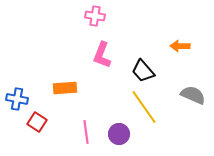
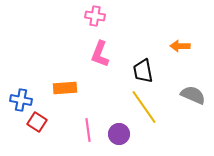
pink L-shape: moved 2 px left, 1 px up
black trapezoid: rotated 30 degrees clockwise
blue cross: moved 4 px right, 1 px down
pink line: moved 2 px right, 2 px up
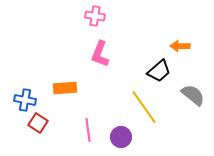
black trapezoid: moved 16 px right; rotated 120 degrees counterclockwise
gray semicircle: rotated 15 degrees clockwise
blue cross: moved 4 px right
red square: moved 1 px right, 1 px down
purple circle: moved 2 px right, 3 px down
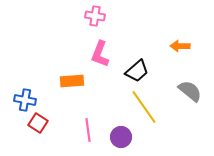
black trapezoid: moved 22 px left
orange rectangle: moved 7 px right, 7 px up
gray semicircle: moved 3 px left, 4 px up
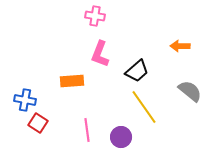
pink line: moved 1 px left
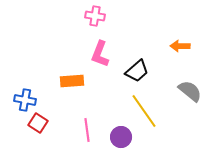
yellow line: moved 4 px down
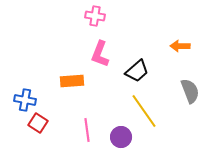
gray semicircle: rotated 30 degrees clockwise
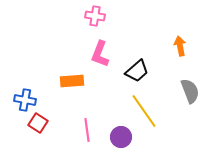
orange arrow: rotated 78 degrees clockwise
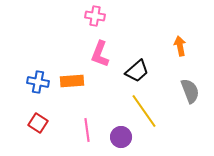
blue cross: moved 13 px right, 18 px up
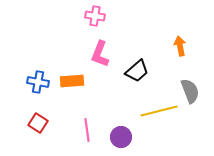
yellow line: moved 15 px right; rotated 69 degrees counterclockwise
